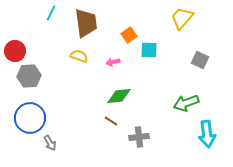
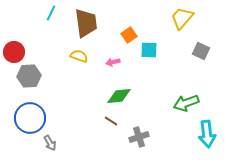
red circle: moved 1 px left, 1 px down
gray square: moved 1 px right, 9 px up
gray cross: rotated 12 degrees counterclockwise
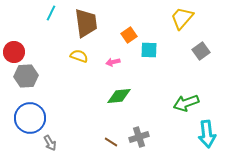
gray square: rotated 30 degrees clockwise
gray hexagon: moved 3 px left
brown line: moved 21 px down
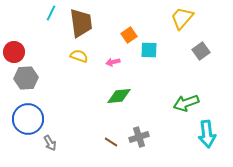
brown trapezoid: moved 5 px left
gray hexagon: moved 2 px down
blue circle: moved 2 px left, 1 px down
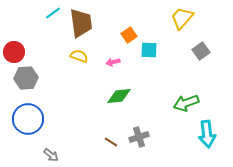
cyan line: moved 2 px right; rotated 28 degrees clockwise
gray arrow: moved 1 px right, 12 px down; rotated 21 degrees counterclockwise
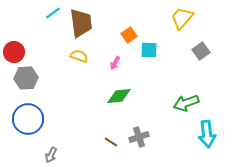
pink arrow: moved 2 px right, 1 px down; rotated 48 degrees counterclockwise
gray arrow: rotated 77 degrees clockwise
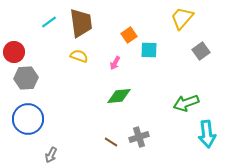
cyan line: moved 4 px left, 9 px down
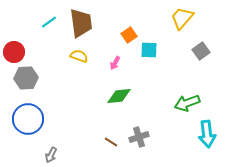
green arrow: moved 1 px right
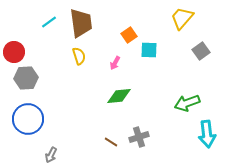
yellow semicircle: rotated 54 degrees clockwise
